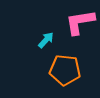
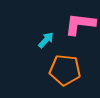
pink L-shape: moved 2 px down; rotated 16 degrees clockwise
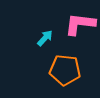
cyan arrow: moved 1 px left, 2 px up
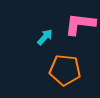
cyan arrow: moved 1 px up
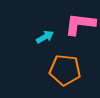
cyan arrow: rotated 18 degrees clockwise
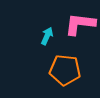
cyan arrow: moved 2 px right, 1 px up; rotated 36 degrees counterclockwise
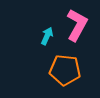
pink L-shape: moved 3 px left, 1 px down; rotated 112 degrees clockwise
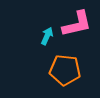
pink L-shape: moved 1 px up; rotated 48 degrees clockwise
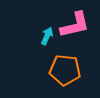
pink L-shape: moved 2 px left, 1 px down
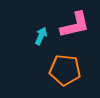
cyan arrow: moved 6 px left
